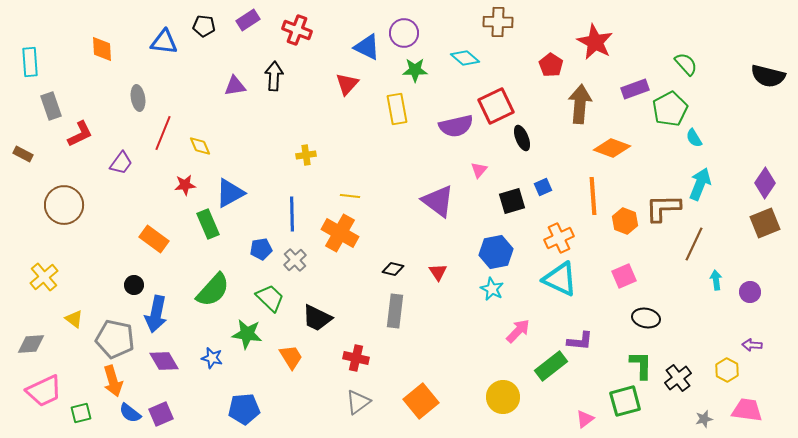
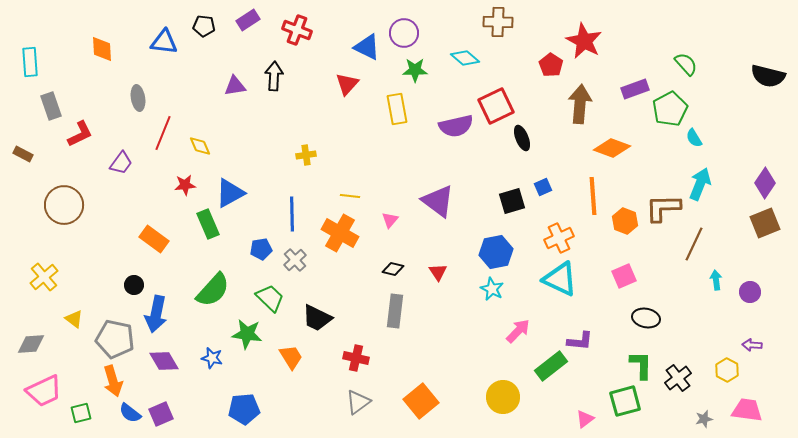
red star at (595, 42): moved 11 px left, 1 px up
pink triangle at (479, 170): moved 89 px left, 50 px down
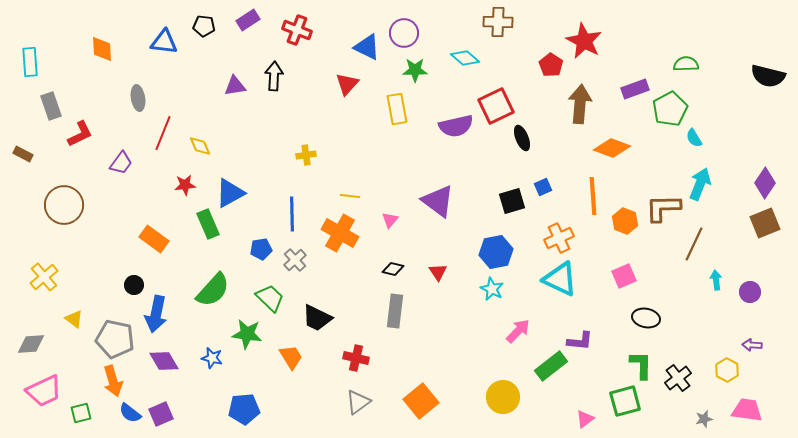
green semicircle at (686, 64): rotated 50 degrees counterclockwise
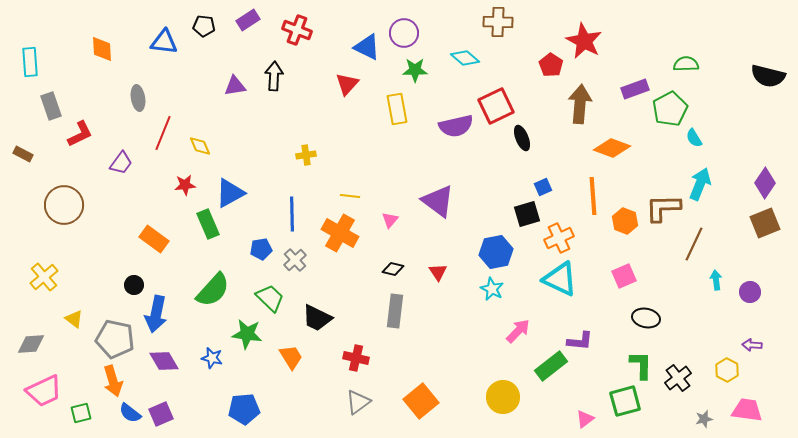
black square at (512, 201): moved 15 px right, 13 px down
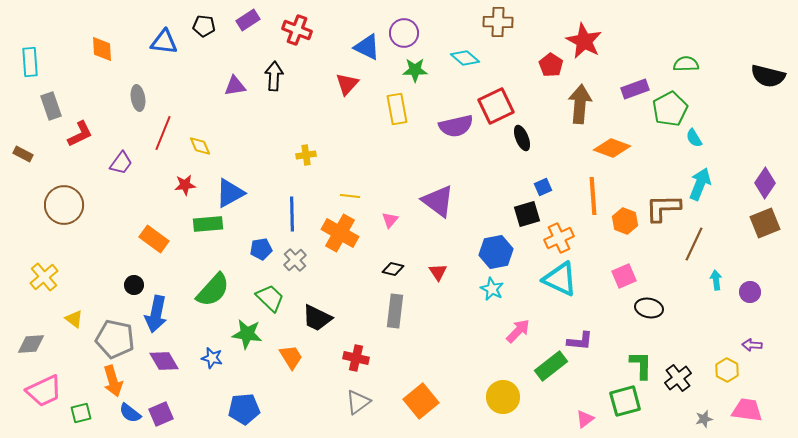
green rectangle at (208, 224): rotated 72 degrees counterclockwise
black ellipse at (646, 318): moved 3 px right, 10 px up
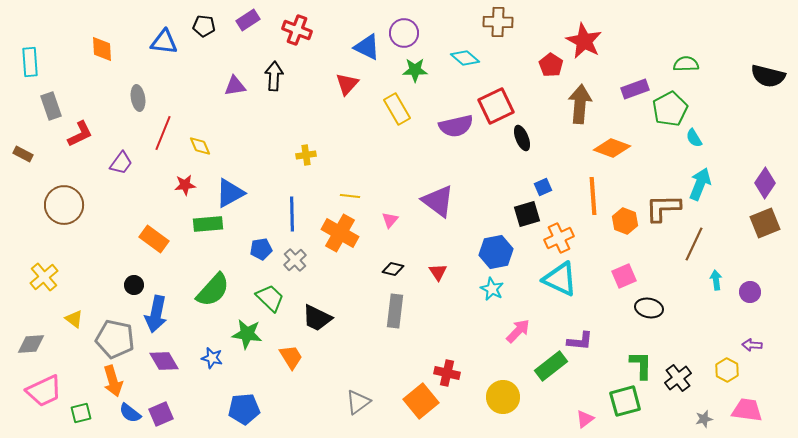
yellow rectangle at (397, 109): rotated 20 degrees counterclockwise
red cross at (356, 358): moved 91 px right, 15 px down
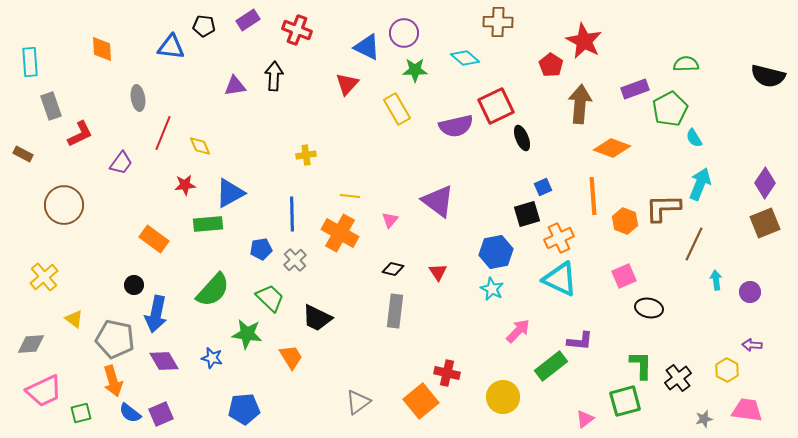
blue triangle at (164, 42): moved 7 px right, 5 px down
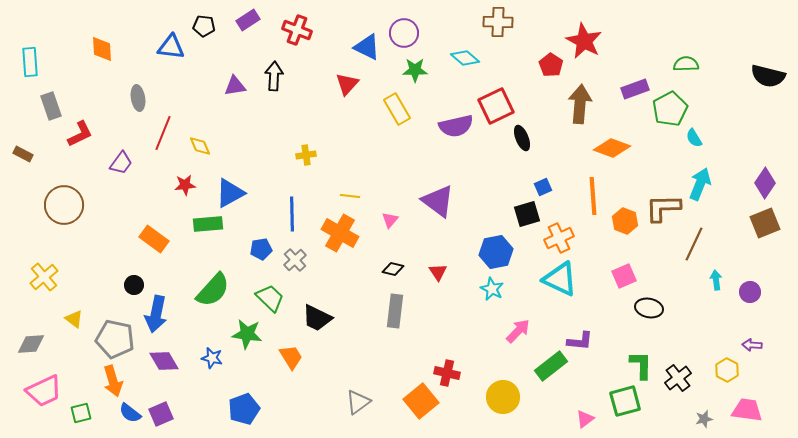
blue pentagon at (244, 409): rotated 16 degrees counterclockwise
